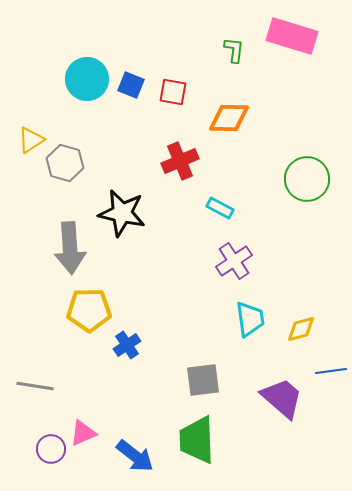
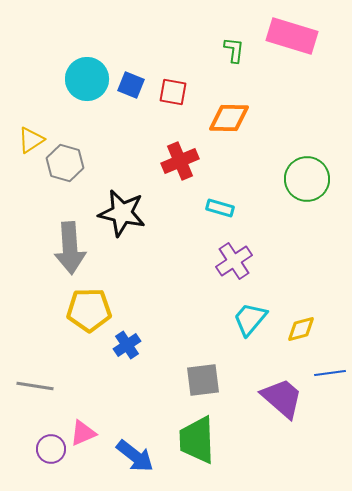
cyan rectangle: rotated 12 degrees counterclockwise
cyan trapezoid: rotated 132 degrees counterclockwise
blue line: moved 1 px left, 2 px down
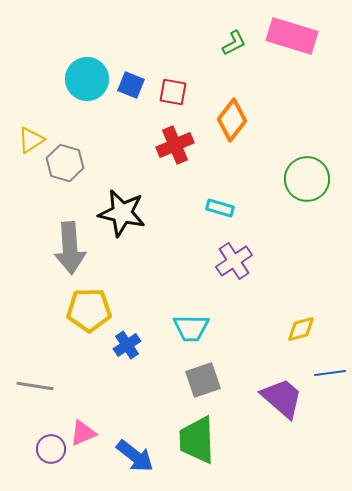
green L-shape: moved 7 px up; rotated 56 degrees clockwise
orange diamond: moved 3 px right, 2 px down; rotated 54 degrees counterclockwise
red cross: moved 5 px left, 16 px up
cyan trapezoid: moved 59 px left, 9 px down; rotated 129 degrees counterclockwise
gray square: rotated 12 degrees counterclockwise
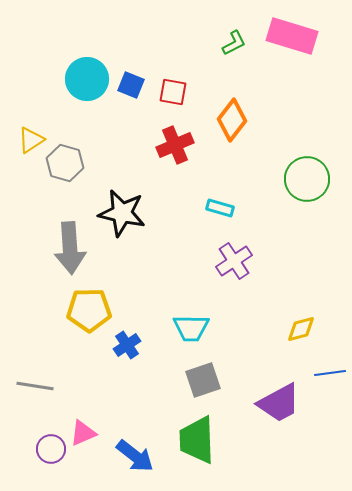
purple trapezoid: moved 3 px left, 5 px down; rotated 111 degrees clockwise
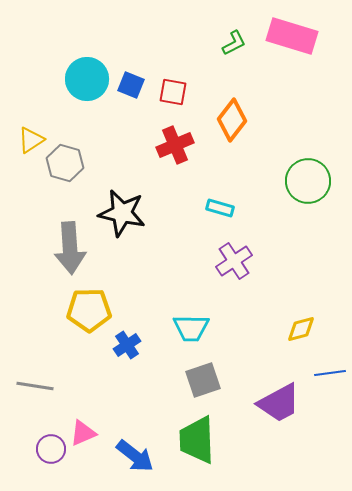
green circle: moved 1 px right, 2 px down
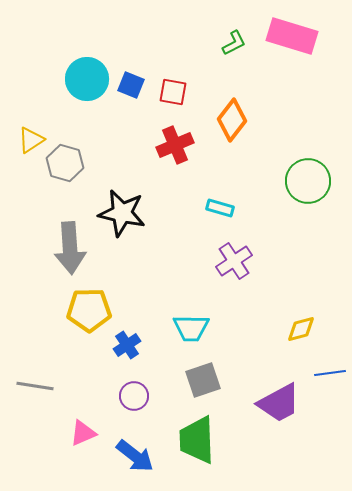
purple circle: moved 83 px right, 53 px up
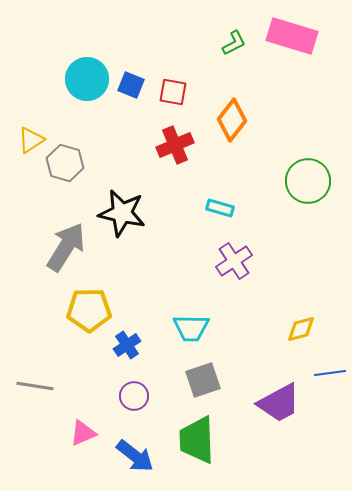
gray arrow: moved 4 px left, 1 px up; rotated 144 degrees counterclockwise
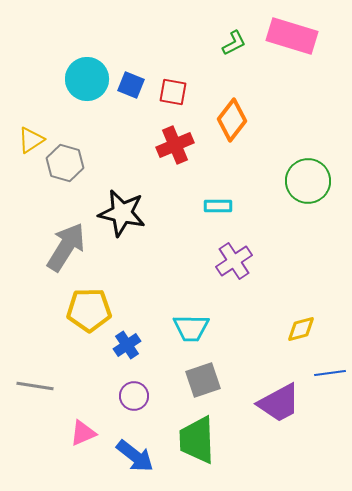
cyan rectangle: moved 2 px left, 2 px up; rotated 16 degrees counterclockwise
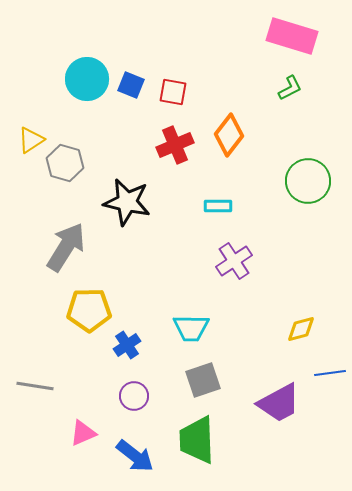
green L-shape: moved 56 px right, 45 px down
orange diamond: moved 3 px left, 15 px down
black star: moved 5 px right, 11 px up
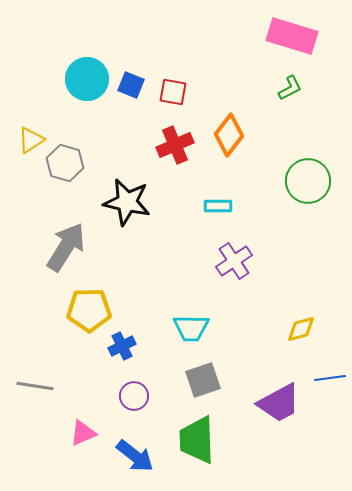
blue cross: moved 5 px left, 1 px down; rotated 8 degrees clockwise
blue line: moved 5 px down
